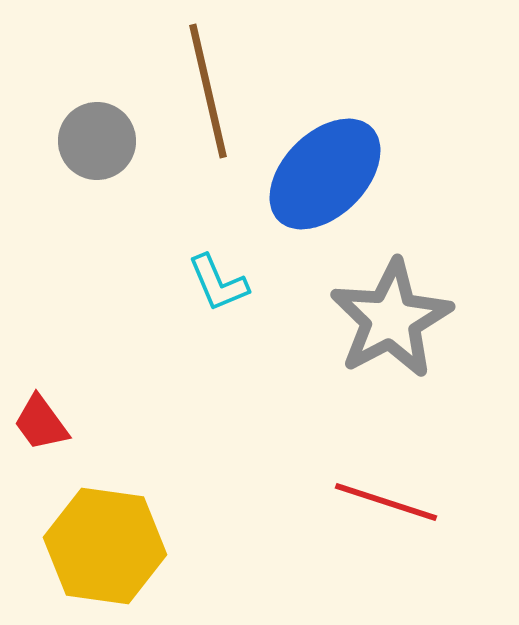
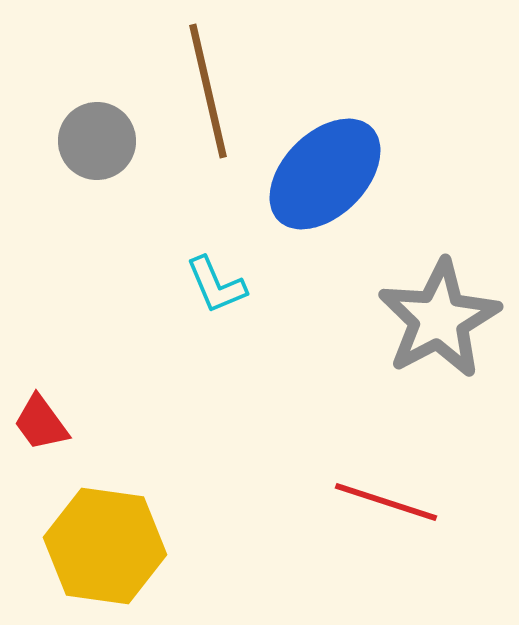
cyan L-shape: moved 2 px left, 2 px down
gray star: moved 48 px right
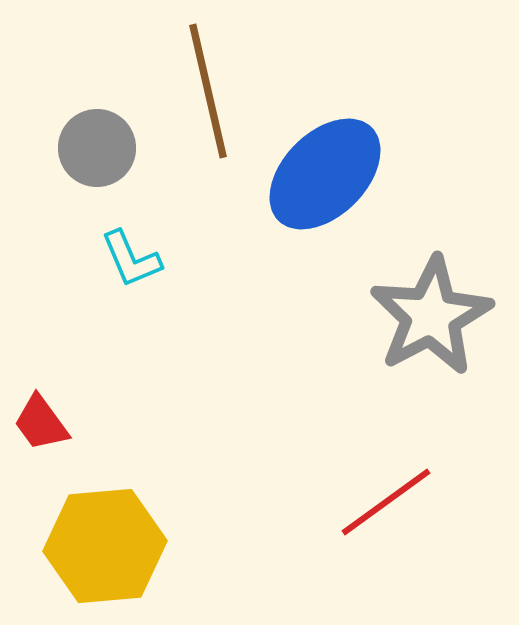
gray circle: moved 7 px down
cyan L-shape: moved 85 px left, 26 px up
gray star: moved 8 px left, 3 px up
red line: rotated 54 degrees counterclockwise
yellow hexagon: rotated 13 degrees counterclockwise
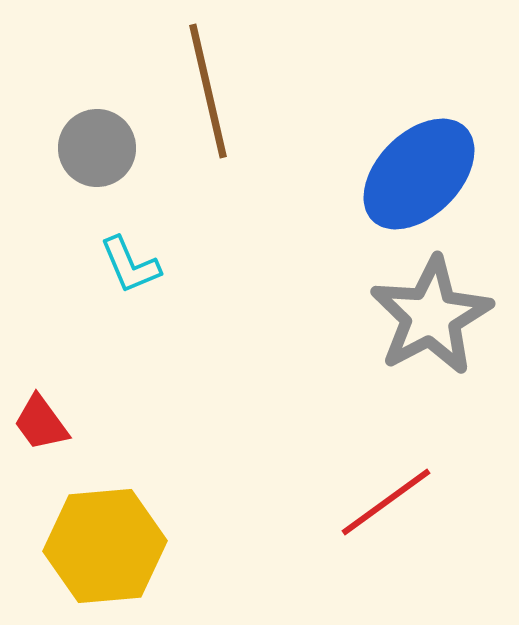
blue ellipse: moved 94 px right
cyan L-shape: moved 1 px left, 6 px down
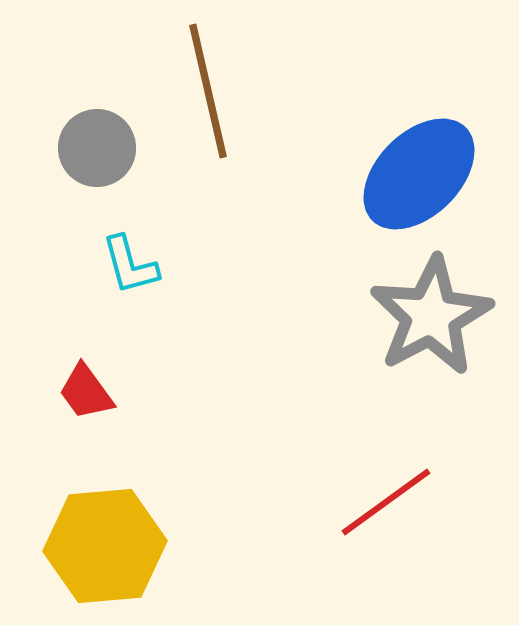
cyan L-shape: rotated 8 degrees clockwise
red trapezoid: moved 45 px right, 31 px up
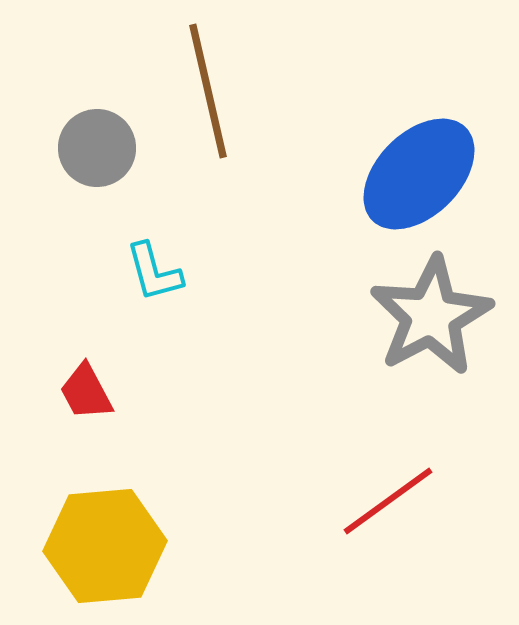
cyan L-shape: moved 24 px right, 7 px down
red trapezoid: rotated 8 degrees clockwise
red line: moved 2 px right, 1 px up
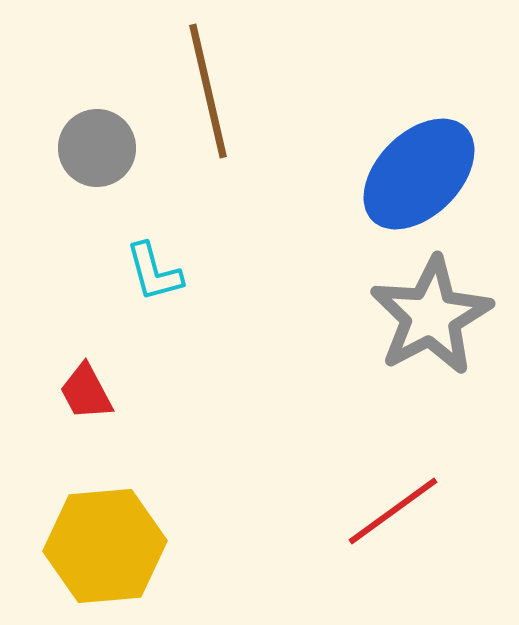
red line: moved 5 px right, 10 px down
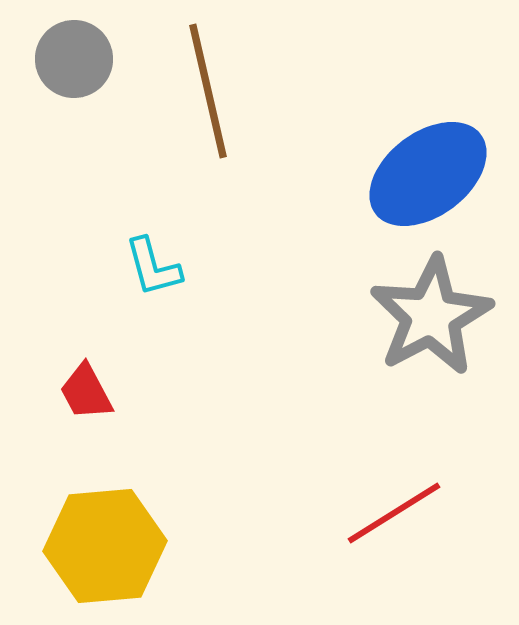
gray circle: moved 23 px left, 89 px up
blue ellipse: moved 9 px right; rotated 8 degrees clockwise
cyan L-shape: moved 1 px left, 5 px up
red line: moved 1 px right, 2 px down; rotated 4 degrees clockwise
